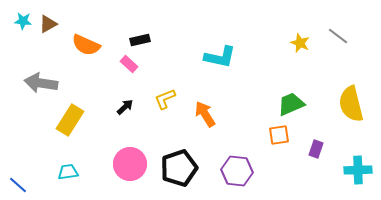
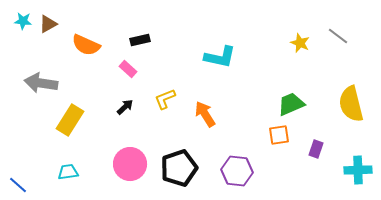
pink rectangle: moved 1 px left, 5 px down
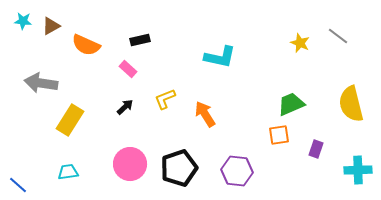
brown triangle: moved 3 px right, 2 px down
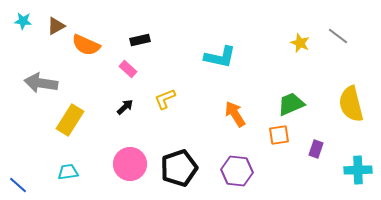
brown triangle: moved 5 px right
orange arrow: moved 30 px right
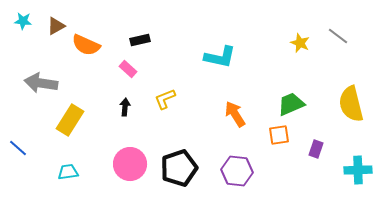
black arrow: rotated 42 degrees counterclockwise
blue line: moved 37 px up
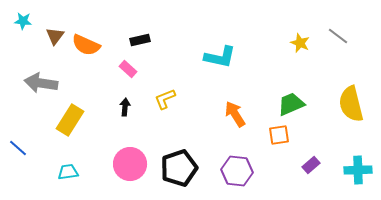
brown triangle: moved 1 px left, 10 px down; rotated 24 degrees counterclockwise
purple rectangle: moved 5 px left, 16 px down; rotated 30 degrees clockwise
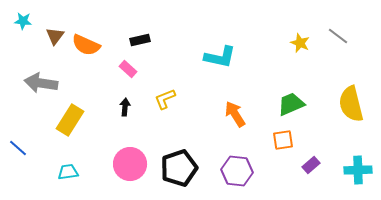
orange square: moved 4 px right, 5 px down
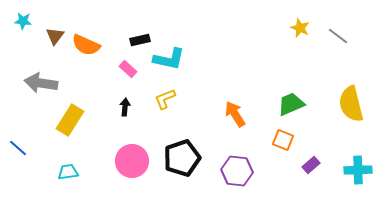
yellow star: moved 15 px up
cyan L-shape: moved 51 px left, 2 px down
orange square: rotated 30 degrees clockwise
pink circle: moved 2 px right, 3 px up
black pentagon: moved 3 px right, 10 px up
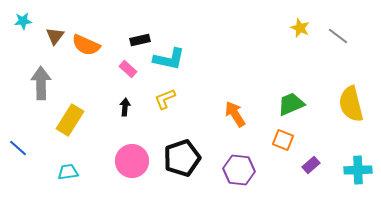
cyan star: rotated 12 degrees counterclockwise
gray arrow: rotated 80 degrees clockwise
purple hexagon: moved 2 px right, 1 px up
